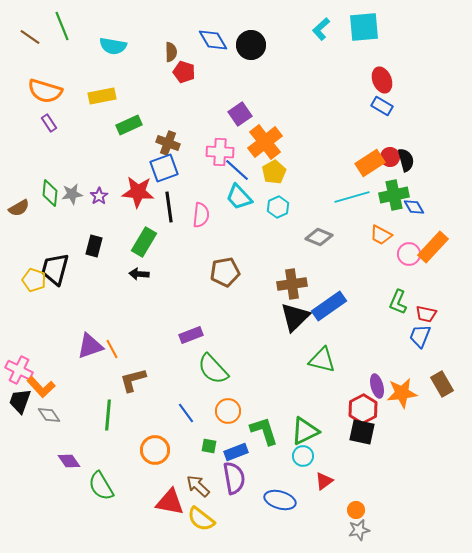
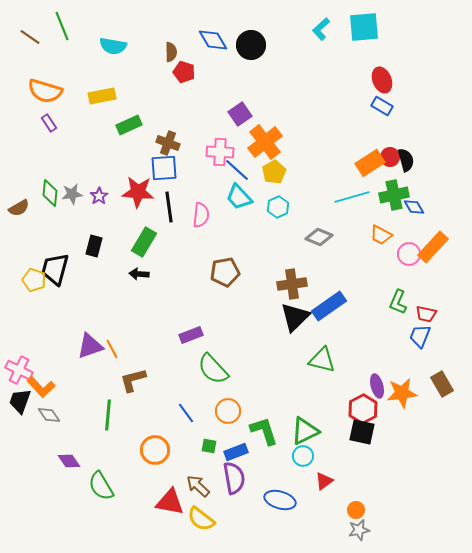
blue square at (164, 168): rotated 16 degrees clockwise
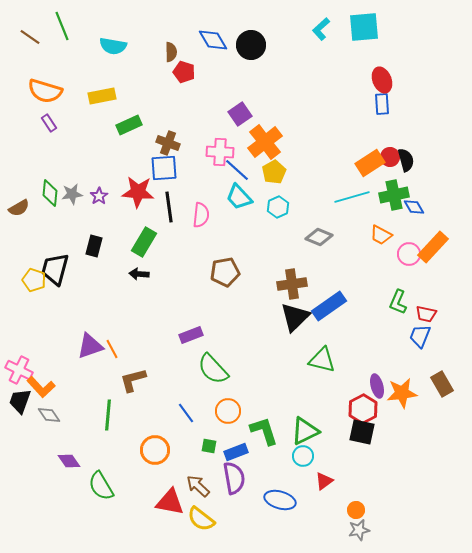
blue rectangle at (382, 106): moved 2 px up; rotated 55 degrees clockwise
